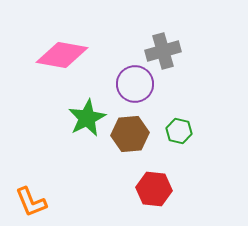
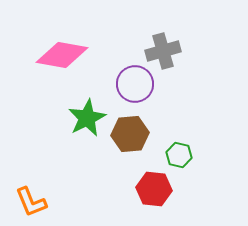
green hexagon: moved 24 px down
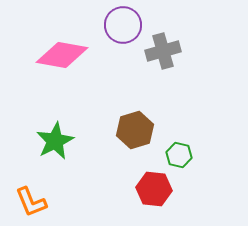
purple circle: moved 12 px left, 59 px up
green star: moved 32 px left, 23 px down
brown hexagon: moved 5 px right, 4 px up; rotated 12 degrees counterclockwise
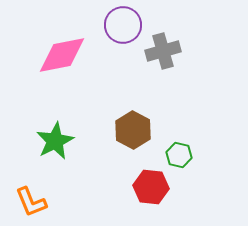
pink diamond: rotated 21 degrees counterclockwise
brown hexagon: moved 2 px left; rotated 15 degrees counterclockwise
red hexagon: moved 3 px left, 2 px up
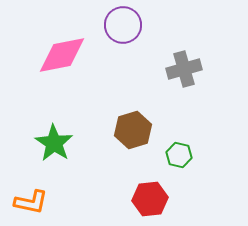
gray cross: moved 21 px right, 18 px down
brown hexagon: rotated 15 degrees clockwise
green star: moved 1 px left, 2 px down; rotated 12 degrees counterclockwise
red hexagon: moved 1 px left, 12 px down; rotated 12 degrees counterclockwise
orange L-shape: rotated 56 degrees counterclockwise
